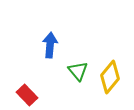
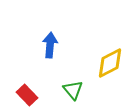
green triangle: moved 5 px left, 19 px down
yellow diamond: moved 14 px up; rotated 24 degrees clockwise
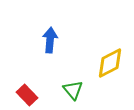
blue arrow: moved 5 px up
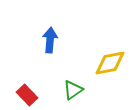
yellow diamond: rotated 16 degrees clockwise
green triangle: rotated 35 degrees clockwise
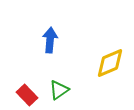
yellow diamond: rotated 12 degrees counterclockwise
green triangle: moved 14 px left
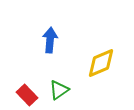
yellow diamond: moved 9 px left
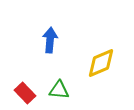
green triangle: rotated 40 degrees clockwise
red rectangle: moved 2 px left, 2 px up
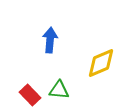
red rectangle: moved 5 px right, 2 px down
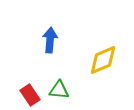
yellow diamond: moved 2 px right, 3 px up
red rectangle: rotated 10 degrees clockwise
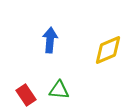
yellow diamond: moved 5 px right, 10 px up
red rectangle: moved 4 px left
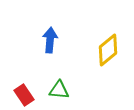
yellow diamond: rotated 16 degrees counterclockwise
red rectangle: moved 2 px left
